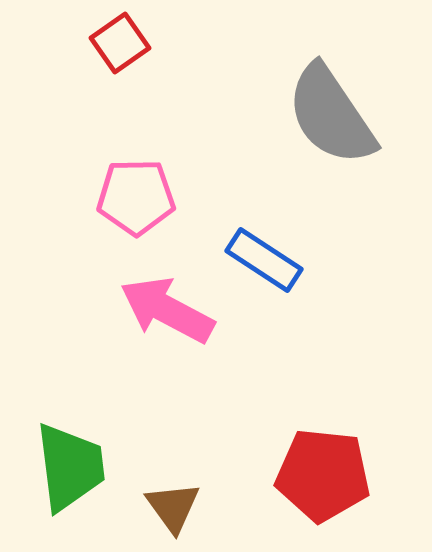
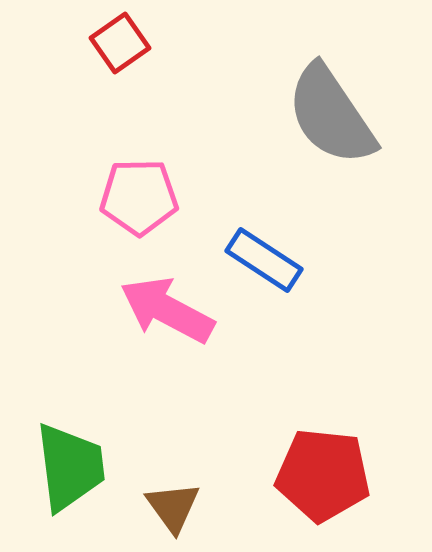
pink pentagon: moved 3 px right
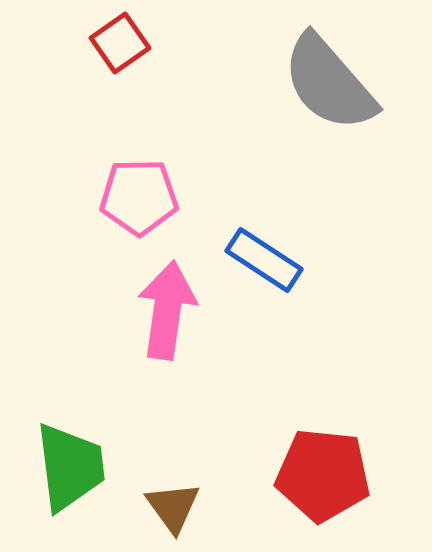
gray semicircle: moved 2 px left, 32 px up; rotated 7 degrees counterclockwise
pink arrow: rotated 70 degrees clockwise
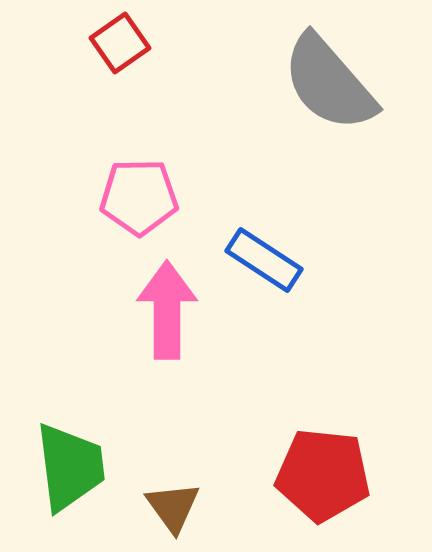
pink arrow: rotated 8 degrees counterclockwise
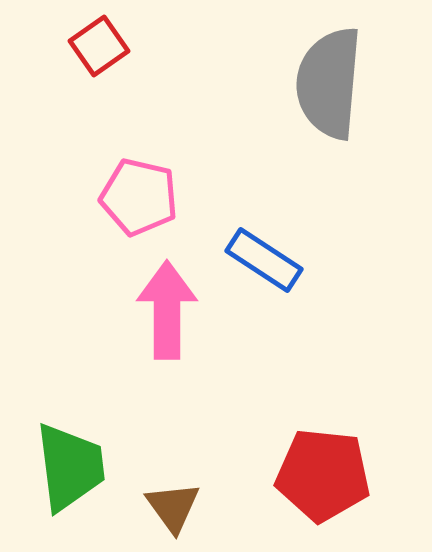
red square: moved 21 px left, 3 px down
gray semicircle: rotated 46 degrees clockwise
pink pentagon: rotated 14 degrees clockwise
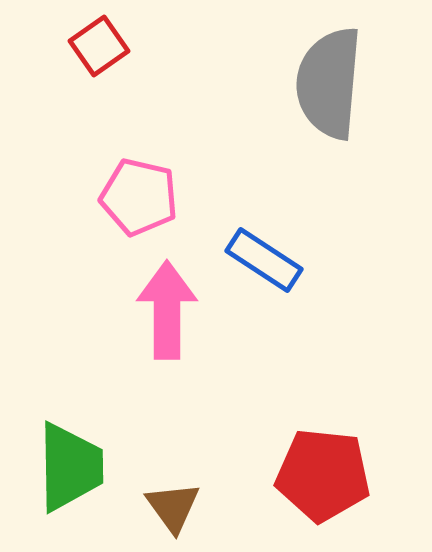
green trapezoid: rotated 6 degrees clockwise
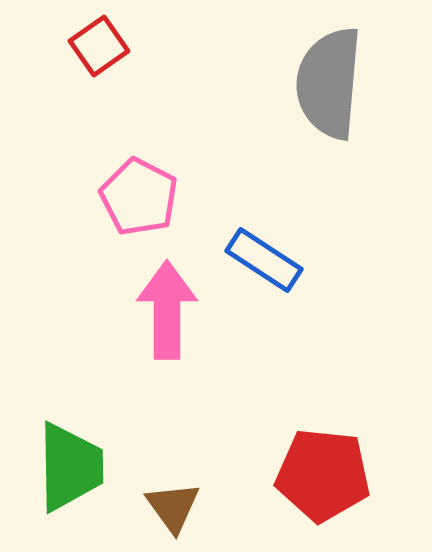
pink pentagon: rotated 14 degrees clockwise
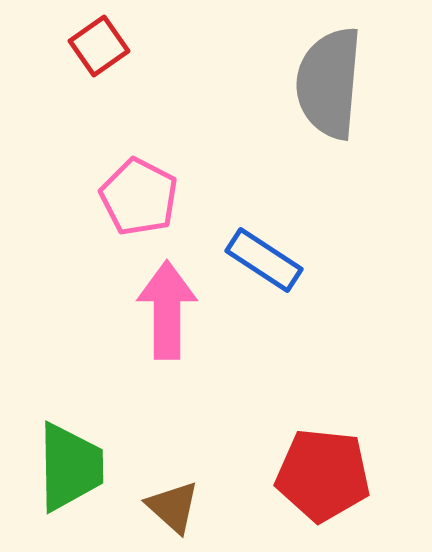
brown triangle: rotated 12 degrees counterclockwise
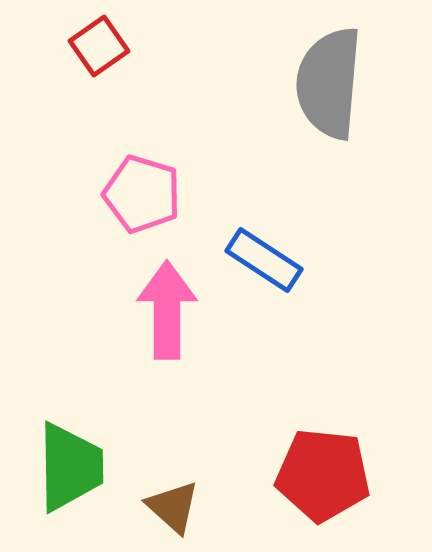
pink pentagon: moved 3 px right, 3 px up; rotated 10 degrees counterclockwise
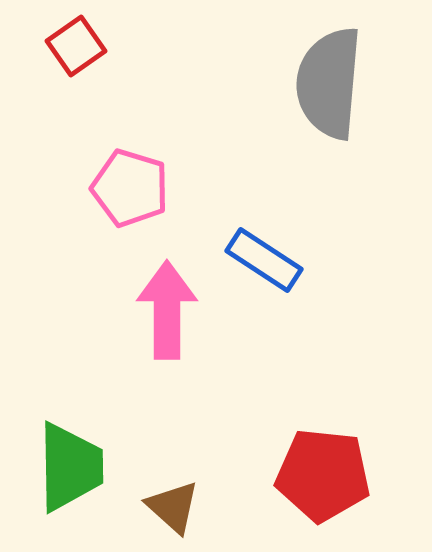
red square: moved 23 px left
pink pentagon: moved 12 px left, 6 px up
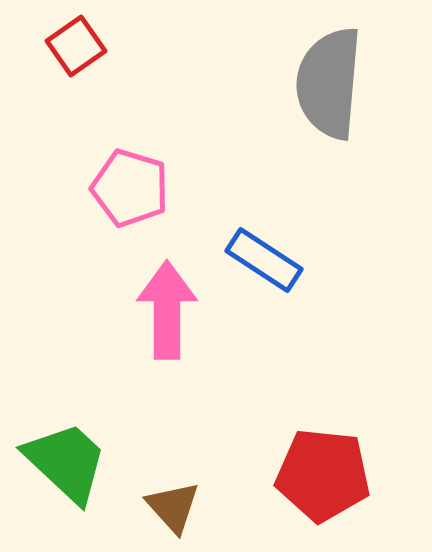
green trapezoid: moved 4 px left, 5 px up; rotated 46 degrees counterclockwise
brown triangle: rotated 6 degrees clockwise
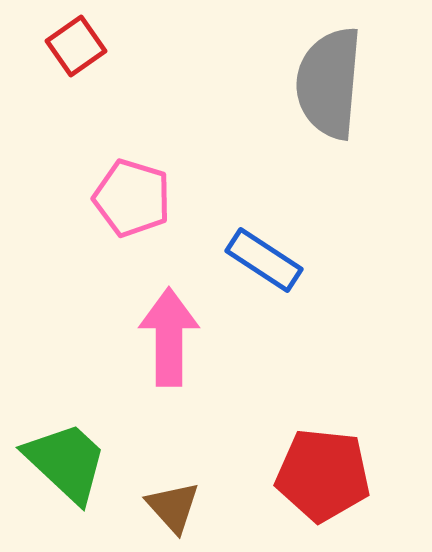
pink pentagon: moved 2 px right, 10 px down
pink arrow: moved 2 px right, 27 px down
